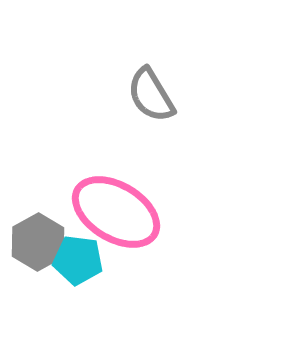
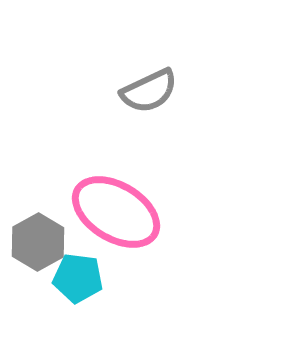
gray semicircle: moved 2 px left, 4 px up; rotated 84 degrees counterclockwise
cyan pentagon: moved 18 px down
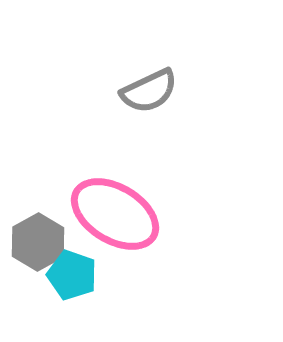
pink ellipse: moved 1 px left, 2 px down
cyan pentagon: moved 6 px left, 3 px up; rotated 12 degrees clockwise
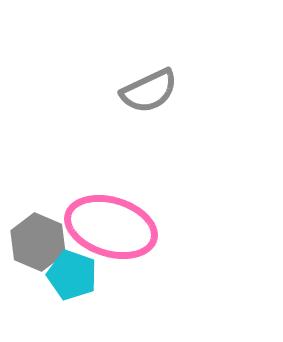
pink ellipse: moved 4 px left, 13 px down; rotated 14 degrees counterclockwise
gray hexagon: rotated 8 degrees counterclockwise
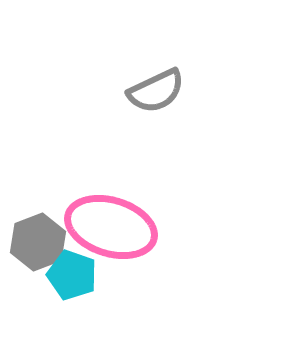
gray semicircle: moved 7 px right
gray hexagon: rotated 16 degrees clockwise
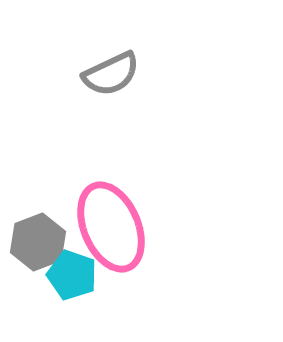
gray semicircle: moved 45 px left, 17 px up
pink ellipse: rotated 50 degrees clockwise
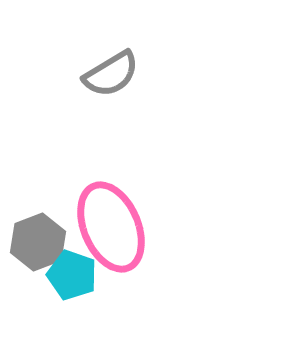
gray semicircle: rotated 6 degrees counterclockwise
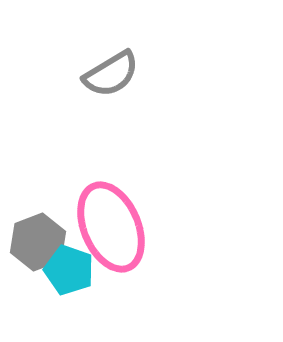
cyan pentagon: moved 3 px left, 5 px up
